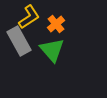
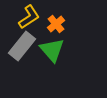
gray rectangle: moved 3 px right, 5 px down; rotated 68 degrees clockwise
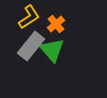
gray rectangle: moved 9 px right
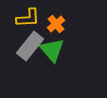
yellow L-shape: moved 1 px left, 1 px down; rotated 30 degrees clockwise
gray rectangle: moved 1 px left
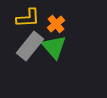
green triangle: moved 2 px right, 3 px up
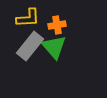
orange cross: moved 1 px right, 1 px down; rotated 30 degrees clockwise
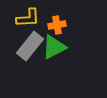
green triangle: rotated 44 degrees clockwise
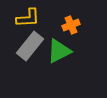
orange cross: moved 14 px right; rotated 12 degrees counterclockwise
green triangle: moved 5 px right, 4 px down
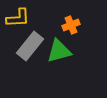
yellow L-shape: moved 10 px left
green triangle: rotated 12 degrees clockwise
